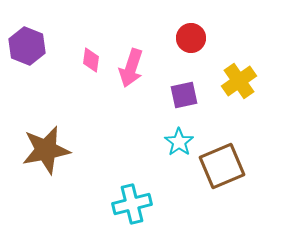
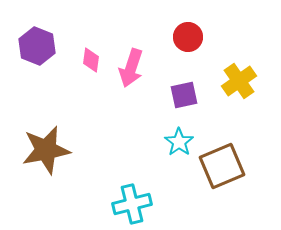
red circle: moved 3 px left, 1 px up
purple hexagon: moved 10 px right
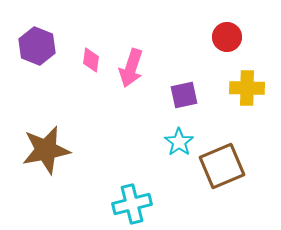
red circle: moved 39 px right
yellow cross: moved 8 px right, 7 px down; rotated 36 degrees clockwise
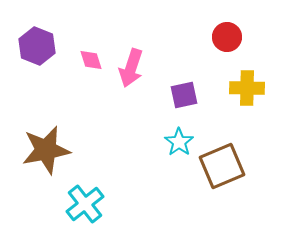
pink diamond: rotated 25 degrees counterclockwise
cyan cross: moved 47 px left; rotated 24 degrees counterclockwise
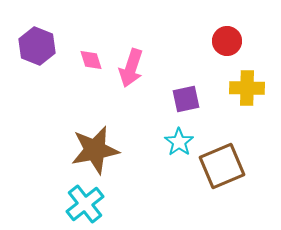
red circle: moved 4 px down
purple square: moved 2 px right, 4 px down
brown star: moved 49 px right
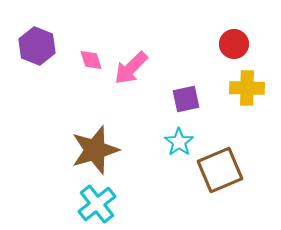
red circle: moved 7 px right, 3 px down
pink arrow: rotated 27 degrees clockwise
brown star: rotated 6 degrees counterclockwise
brown square: moved 2 px left, 4 px down
cyan cross: moved 12 px right
